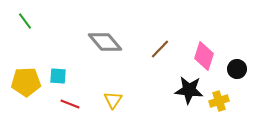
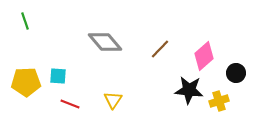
green line: rotated 18 degrees clockwise
pink diamond: rotated 32 degrees clockwise
black circle: moved 1 px left, 4 px down
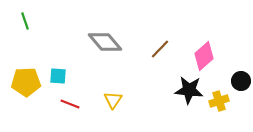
black circle: moved 5 px right, 8 px down
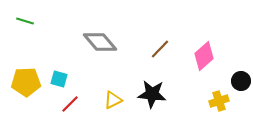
green line: rotated 54 degrees counterclockwise
gray diamond: moved 5 px left
cyan square: moved 1 px right, 3 px down; rotated 12 degrees clockwise
black star: moved 37 px left, 4 px down
yellow triangle: rotated 30 degrees clockwise
red line: rotated 66 degrees counterclockwise
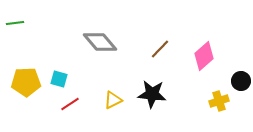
green line: moved 10 px left, 2 px down; rotated 24 degrees counterclockwise
red line: rotated 12 degrees clockwise
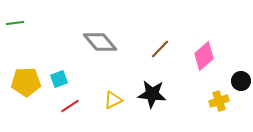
cyan square: rotated 36 degrees counterclockwise
red line: moved 2 px down
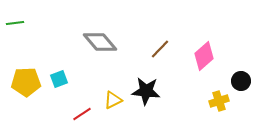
black star: moved 6 px left, 3 px up
red line: moved 12 px right, 8 px down
